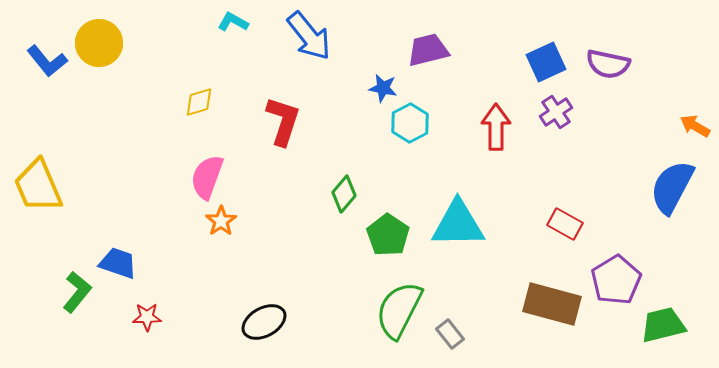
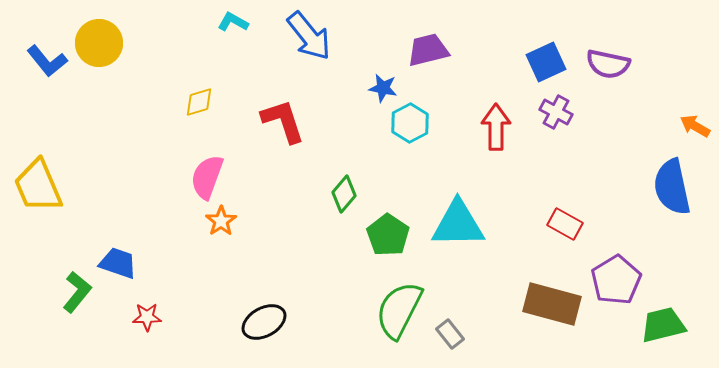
purple cross: rotated 28 degrees counterclockwise
red L-shape: rotated 36 degrees counterclockwise
blue semicircle: rotated 40 degrees counterclockwise
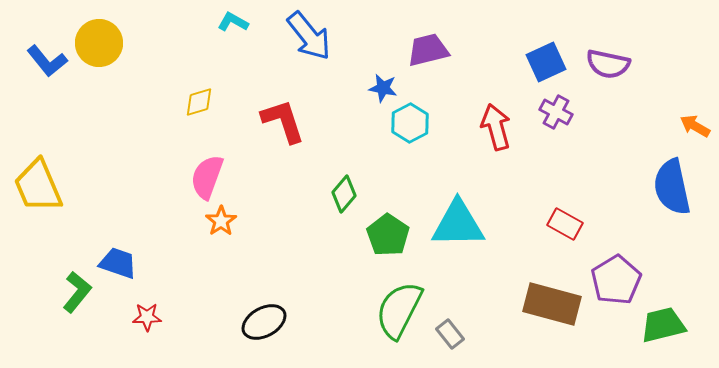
red arrow: rotated 15 degrees counterclockwise
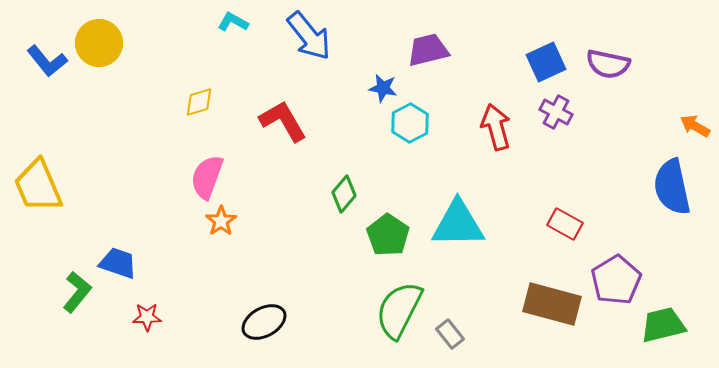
red L-shape: rotated 12 degrees counterclockwise
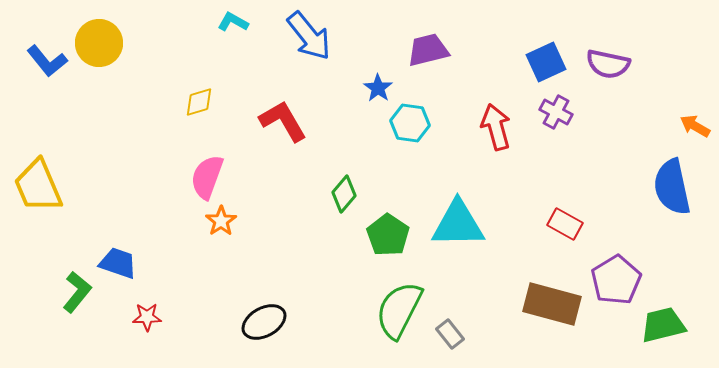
blue star: moved 5 px left; rotated 24 degrees clockwise
cyan hexagon: rotated 24 degrees counterclockwise
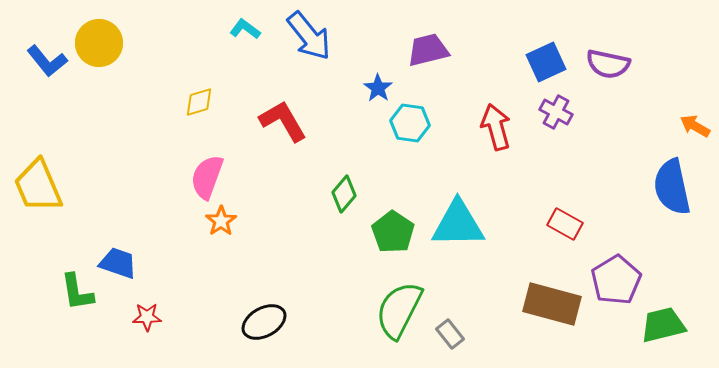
cyan L-shape: moved 12 px right, 7 px down; rotated 8 degrees clockwise
green pentagon: moved 5 px right, 3 px up
green L-shape: rotated 132 degrees clockwise
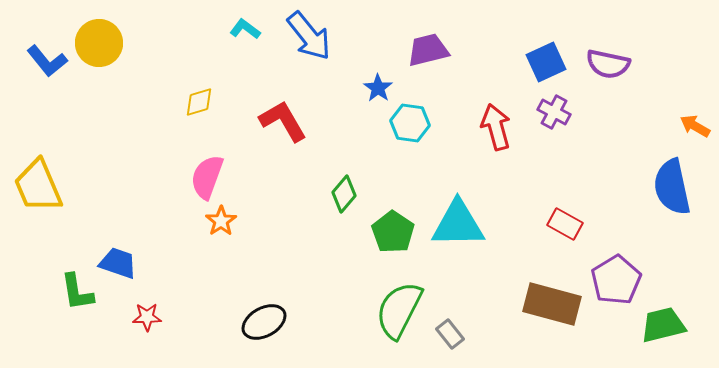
purple cross: moved 2 px left
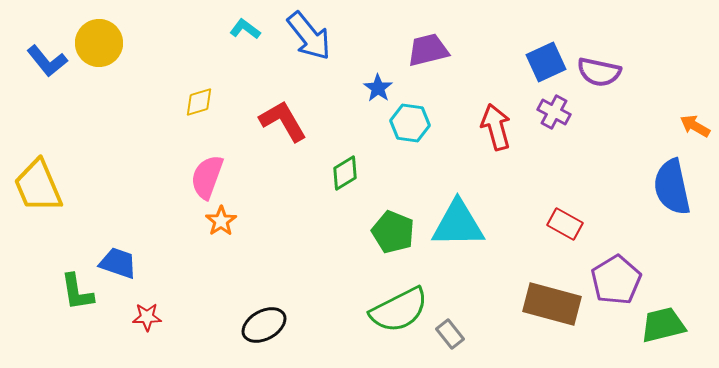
purple semicircle: moved 9 px left, 8 px down
green diamond: moved 1 px right, 21 px up; rotated 18 degrees clockwise
green pentagon: rotated 12 degrees counterclockwise
green semicircle: rotated 144 degrees counterclockwise
black ellipse: moved 3 px down
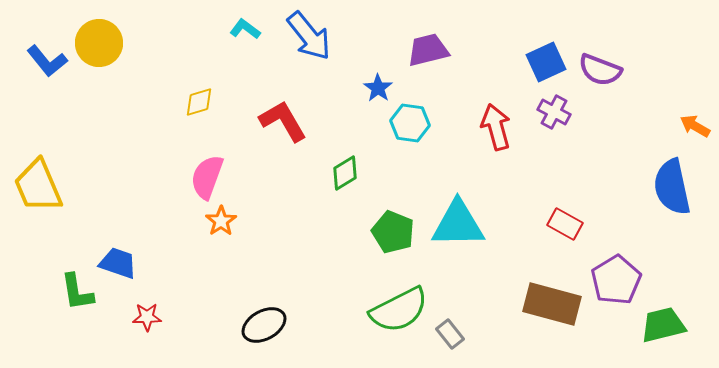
purple semicircle: moved 1 px right, 2 px up; rotated 9 degrees clockwise
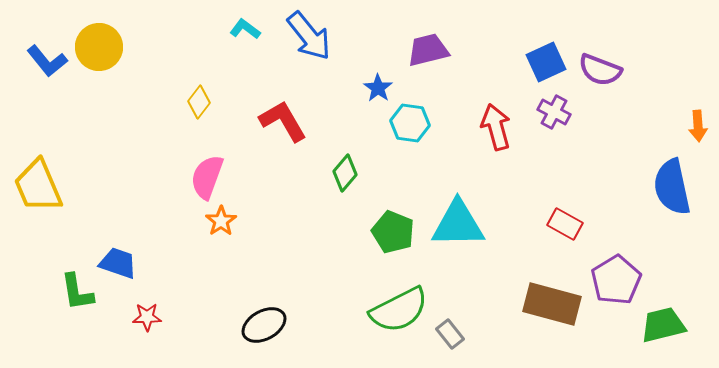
yellow circle: moved 4 px down
yellow diamond: rotated 36 degrees counterclockwise
orange arrow: moved 3 px right; rotated 124 degrees counterclockwise
green diamond: rotated 18 degrees counterclockwise
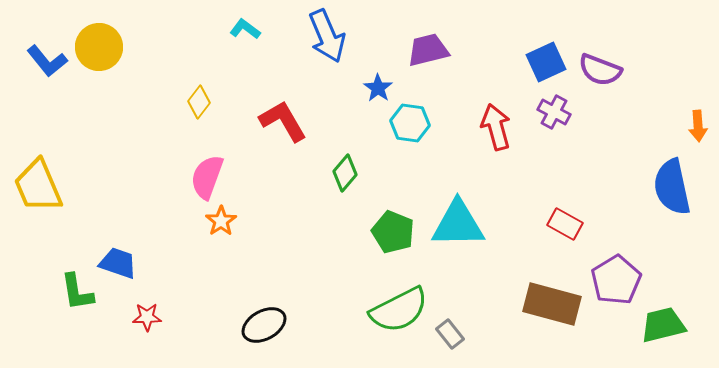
blue arrow: moved 18 px right; rotated 16 degrees clockwise
